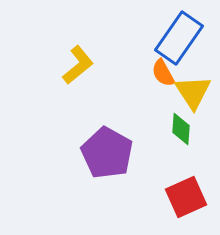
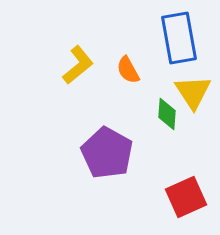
blue rectangle: rotated 45 degrees counterclockwise
orange semicircle: moved 35 px left, 3 px up
green diamond: moved 14 px left, 15 px up
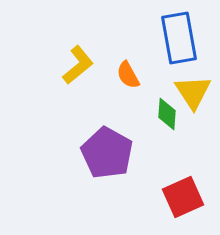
orange semicircle: moved 5 px down
red square: moved 3 px left
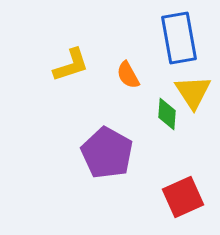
yellow L-shape: moved 7 px left; rotated 21 degrees clockwise
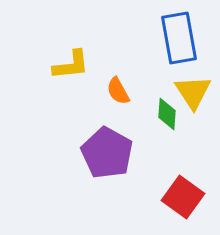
yellow L-shape: rotated 12 degrees clockwise
orange semicircle: moved 10 px left, 16 px down
red square: rotated 30 degrees counterclockwise
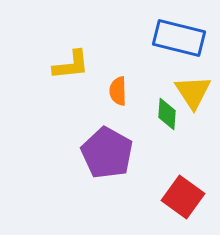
blue rectangle: rotated 66 degrees counterclockwise
orange semicircle: rotated 28 degrees clockwise
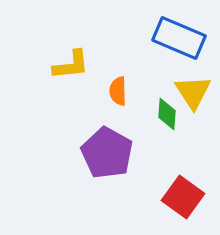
blue rectangle: rotated 9 degrees clockwise
